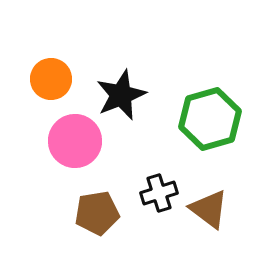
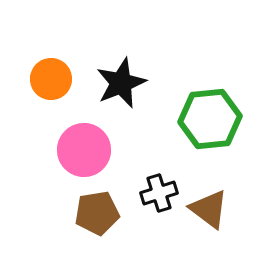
black star: moved 12 px up
green hexagon: rotated 10 degrees clockwise
pink circle: moved 9 px right, 9 px down
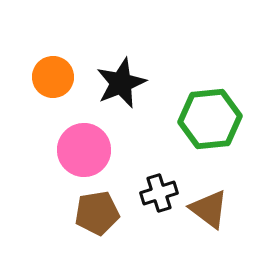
orange circle: moved 2 px right, 2 px up
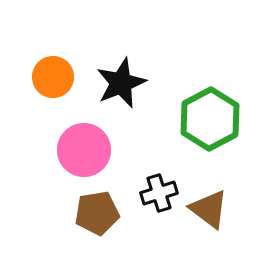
green hexagon: rotated 22 degrees counterclockwise
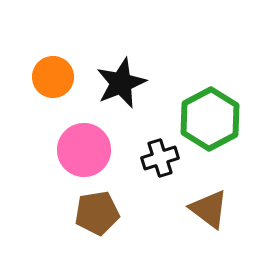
black cross: moved 1 px right, 35 px up
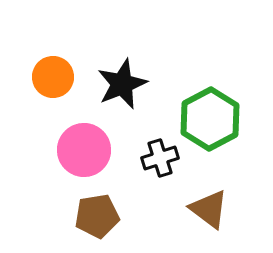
black star: moved 1 px right, 1 px down
brown pentagon: moved 3 px down
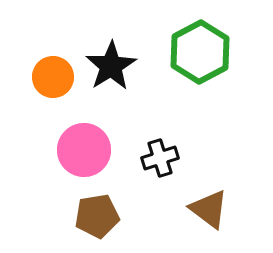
black star: moved 11 px left, 18 px up; rotated 9 degrees counterclockwise
green hexagon: moved 10 px left, 67 px up
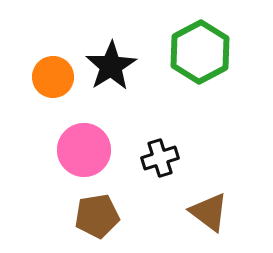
brown triangle: moved 3 px down
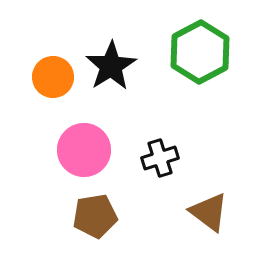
brown pentagon: moved 2 px left
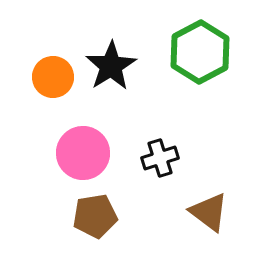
pink circle: moved 1 px left, 3 px down
